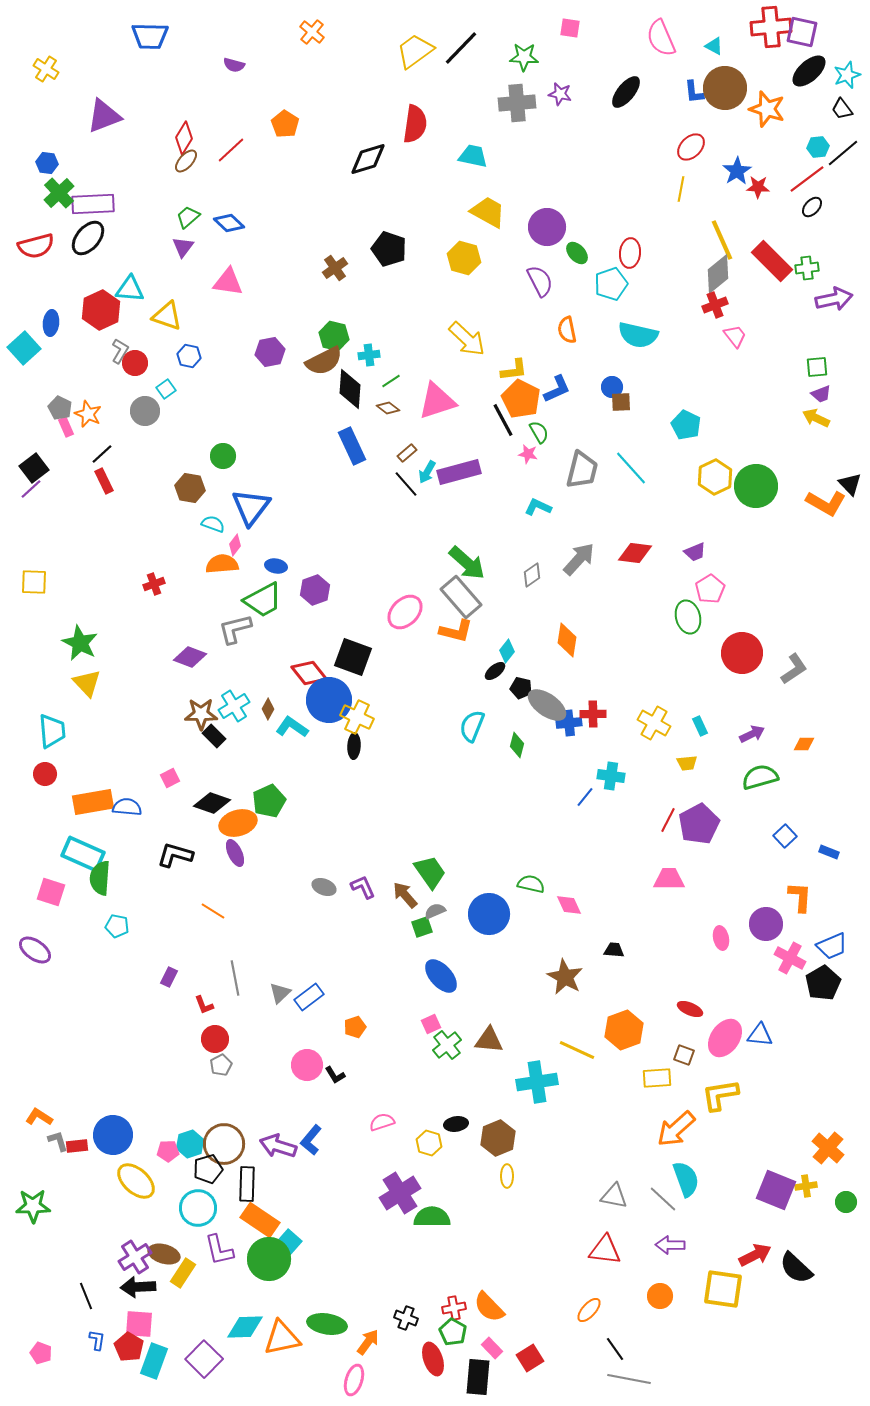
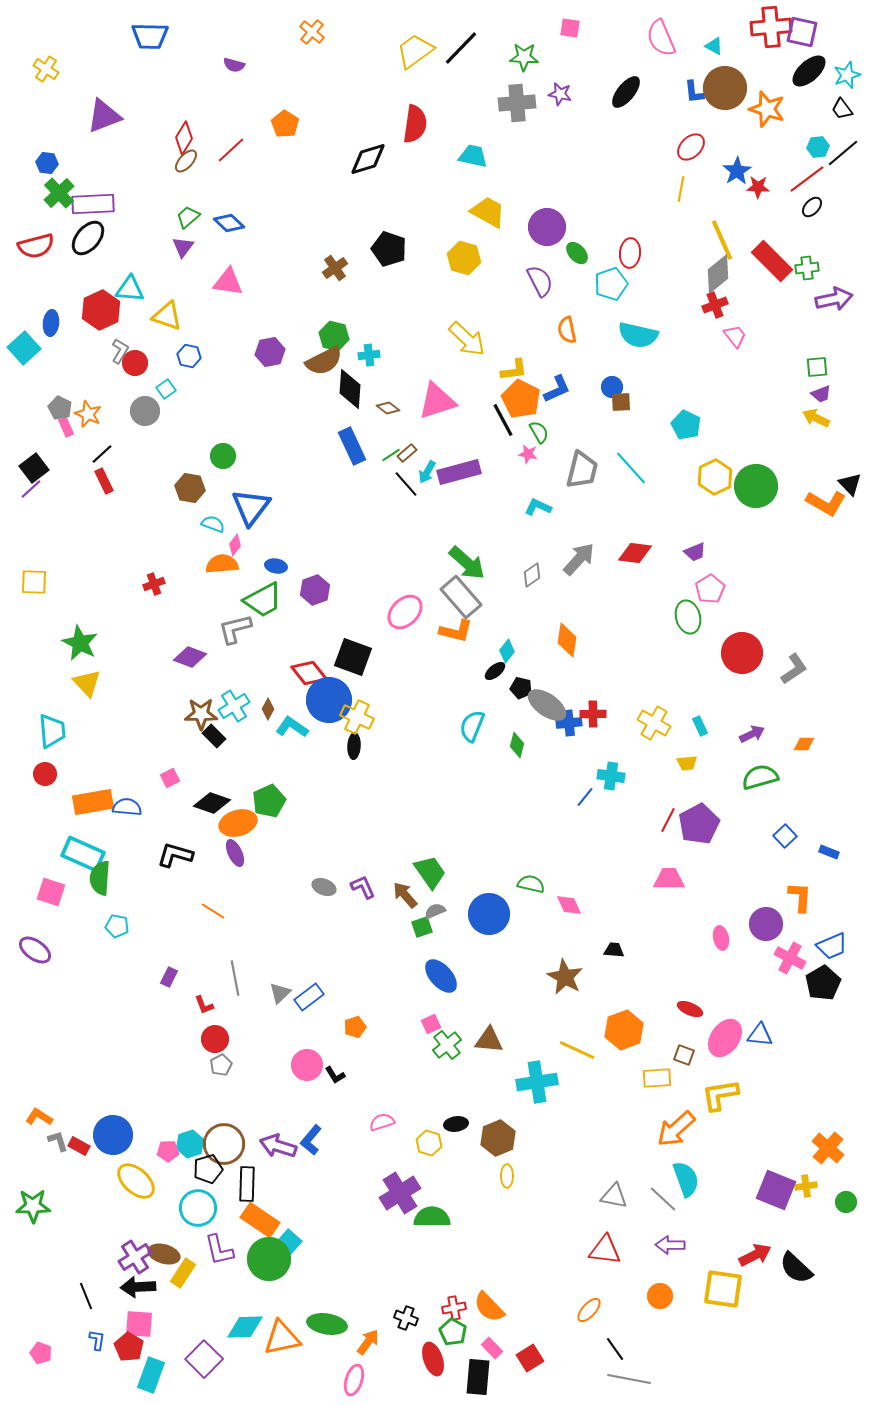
green line at (391, 381): moved 74 px down
red rectangle at (77, 1146): moved 2 px right; rotated 35 degrees clockwise
cyan rectangle at (154, 1361): moved 3 px left, 14 px down
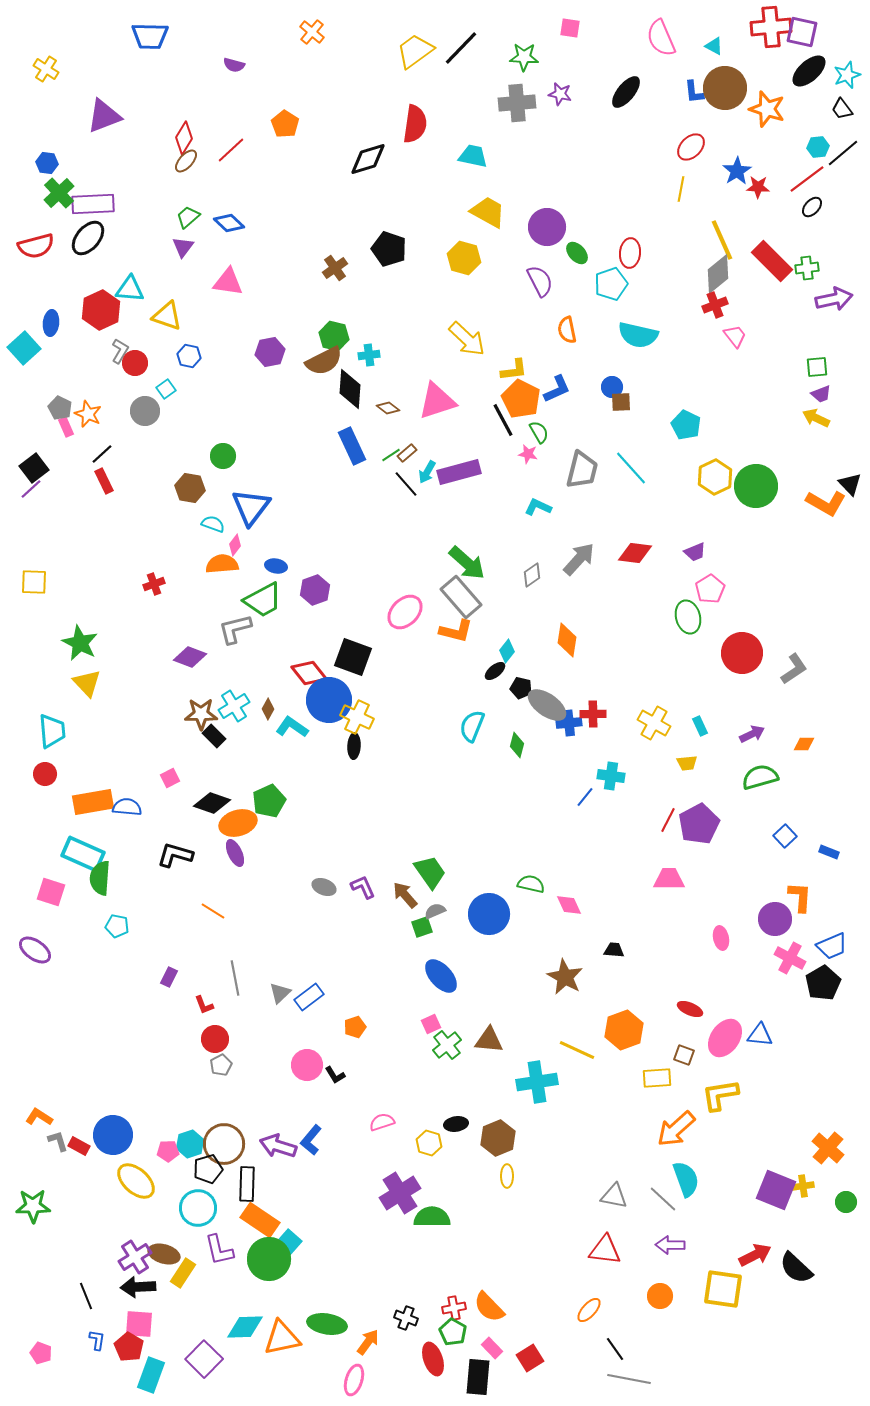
purple circle at (766, 924): moved 9 px right, 5 px up
yellow cross at (806, 1186): moved 3 px left
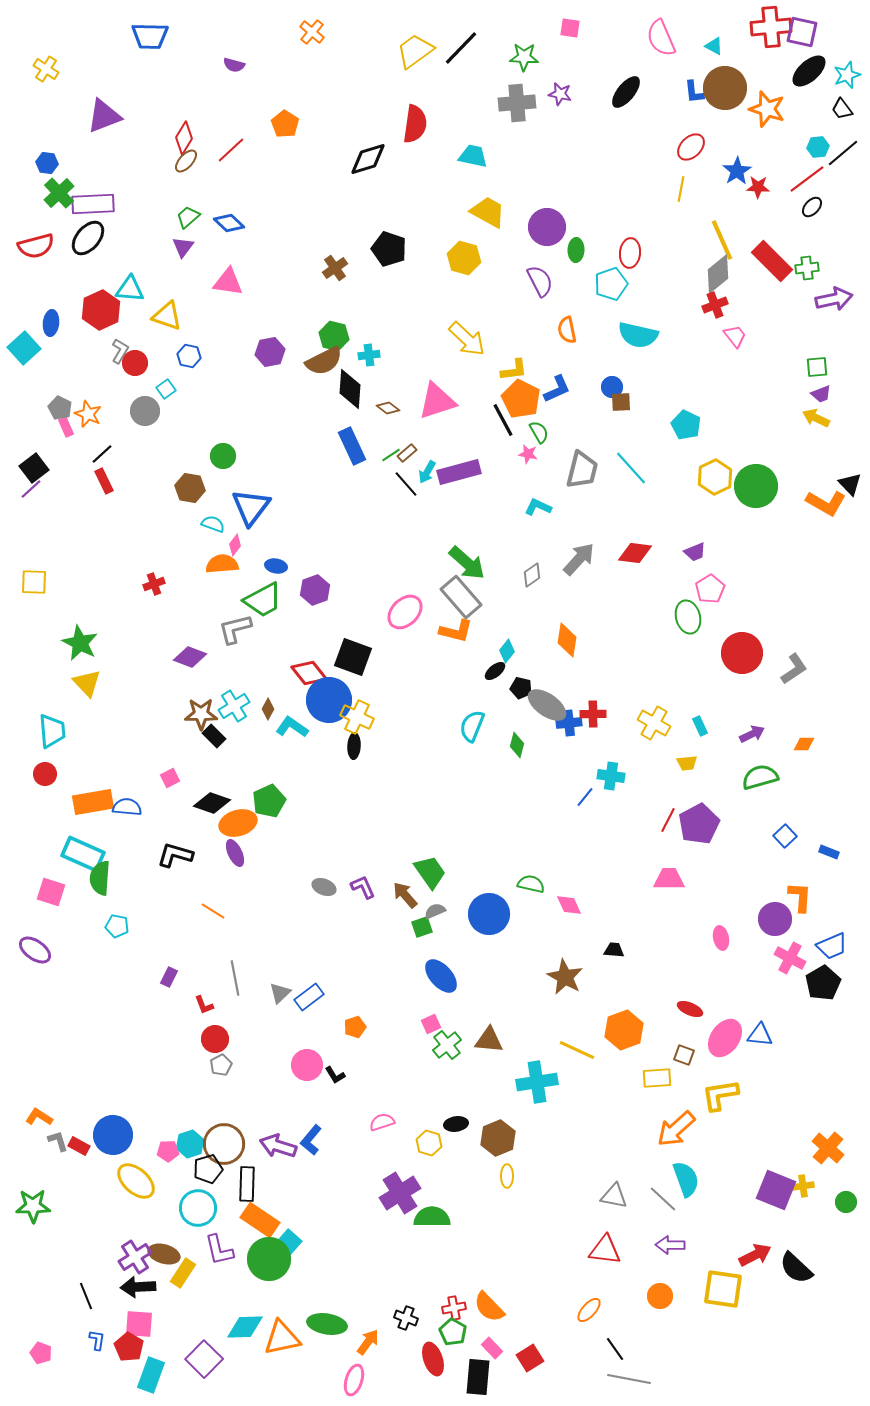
green ellipse at (577, 253): moved 1 px left, 3 px up; rotated 45 degrees clockwise
